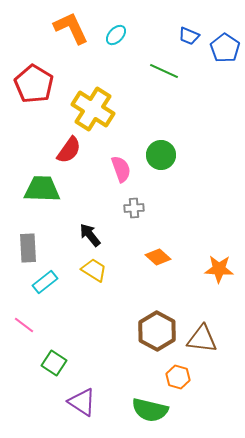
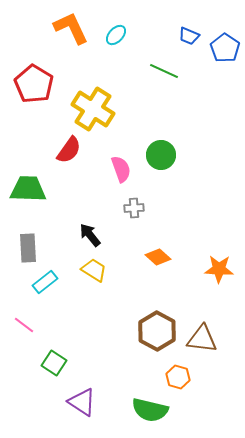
green trapezoid: moved 14 px left
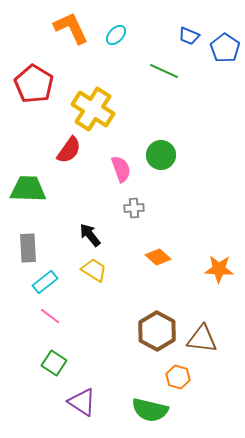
pink line: moved 26 px right, 9 px up
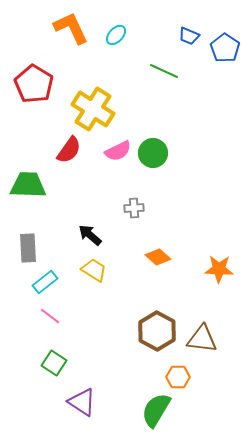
green circle: moved 8 px left, 2 px up
pink semicircle: moved 3 px left, 18 px up; rotated 84 degrees clockwise
green trapezoid: moved 4 px up
black arrow: rotated 10 degrees counterclockwise
orange hexagon: rotated 15 degrees counterclockwise
green semicircle: moved 6 px right; rotated 108 degrees clockwise
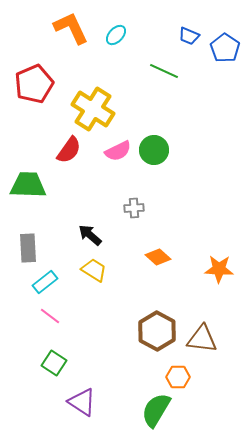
red pentagon: rotated 18 degrees clockwise
green circle: moved 1 px right, 3 px up
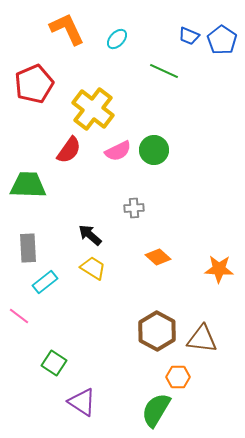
orange L-shape: moved 4 px left, 1 px down
cyan ellipse: moved 1 px right, 4 px down
blue pentagon: moved 3 px left, 8 px up
yellow cross: rotated 6 degrees clockwise
yellow trapezoid: moved 1 px left, 2 px up
pink line: moved 31 px left
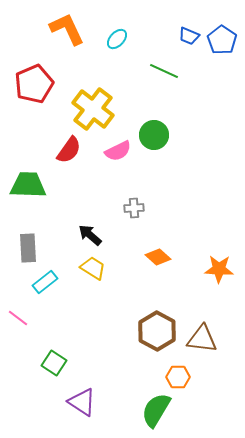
green circle: moved 15 px up
pink line: moved 1 px left, 2 px down
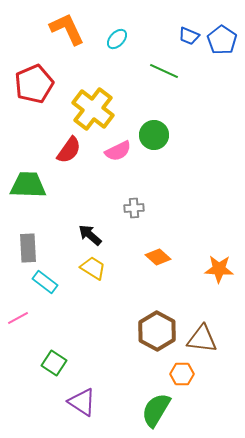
cyan rectangle: rotated 75 degrees clockwise
pink line: rotated 65 degrees counterclockwise
orange hexagon: moved 4 px right, 3 px up
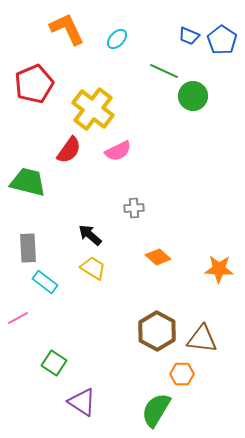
green circle: moved 39 px right, 39 px up
green trapezoid: moved 3 px up; rotated 12 degrees clockwise
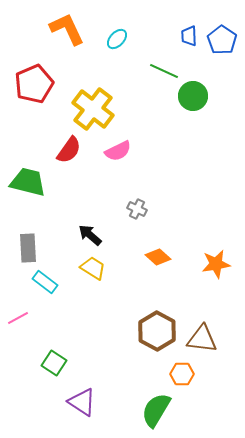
blue trapezoid: rotated 65 degrees clockwise
gray cross: moved 3 px right, 1 px down; rotated 30 degrees clockwise
orange star: moved 3 px left, 5 px up; rotated 12 degrees counterclockwise
